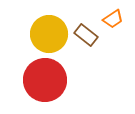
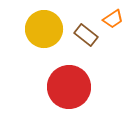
yellow circle: moved 5 px left, 5 px up
red circle: moved 24 px right, 7 px down
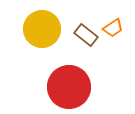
orange trapezoid: moved 9 px down
yellow circle: moved 2 px left
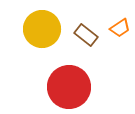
orange trapezoid: moved 7 px right
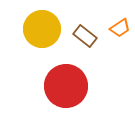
brown rectangle: moved 1 px left, 1 px down
red circle: moved 3 px left, 1 px up
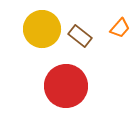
orange trapezoid: rotated 15 degrees counterclockwise
brown rectangle: moved 5 px left
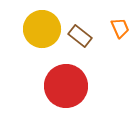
orange trapezoid: rotated 65 degrees counterclockwise
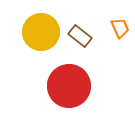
yellow circle: moved 1 px left, 3 px down
red circle: moved 3 px right
